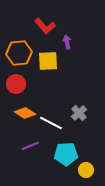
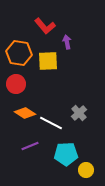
orange hexagon: rotated 15 degrees clockwise
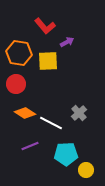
purple arrow: rotated 72 degrees clockwise
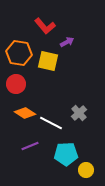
yellow square: rotated 15 degrees clockwise
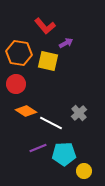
purple arrow: moved 1 px left, 1 px down
orange diamond: moved 1 px right, 2 px up
purple line: moved 8 px right, 2 px down
cyan pentagon: moved 2 px left
yellow circle: moved 2 px left, 1 px down
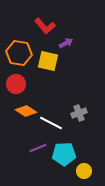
gray cross: rotated 21 degrees clockwise
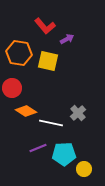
purple arrow: moved 1 px right, 4 px up
red circle: moved 4 px left, 4 px down
gray cross: moved 1 px left; rotated 21 degrees counterclockwise
white line: rotated 15 degrees counterclockwise
yellow circle: moved 2 px up
